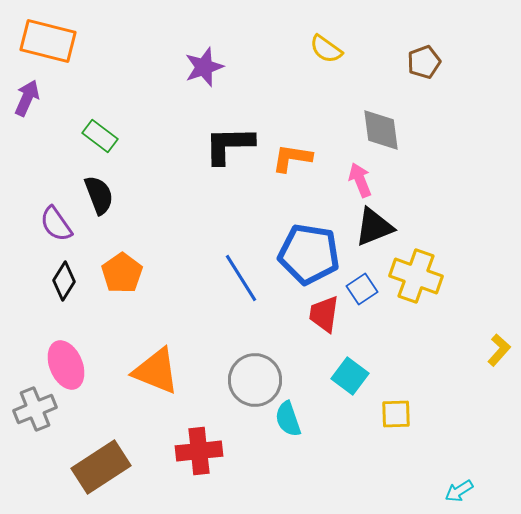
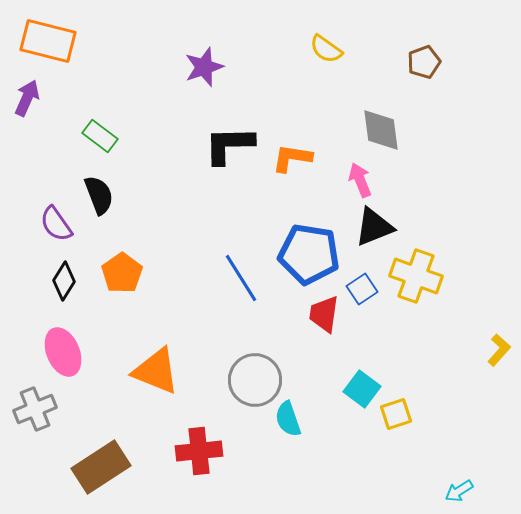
pink ellipse: moved 3 px left, 13 px up
cyan square: moved 12 px right, 13 px down
yellow square: rotated 16 degrees counterclockwise
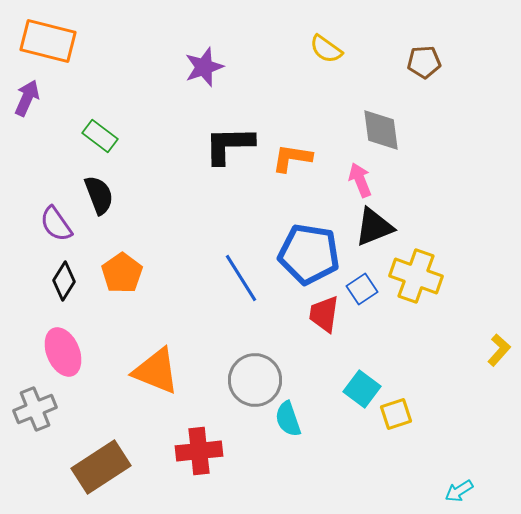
brown pentagon: rotated 16 degrees clockwise
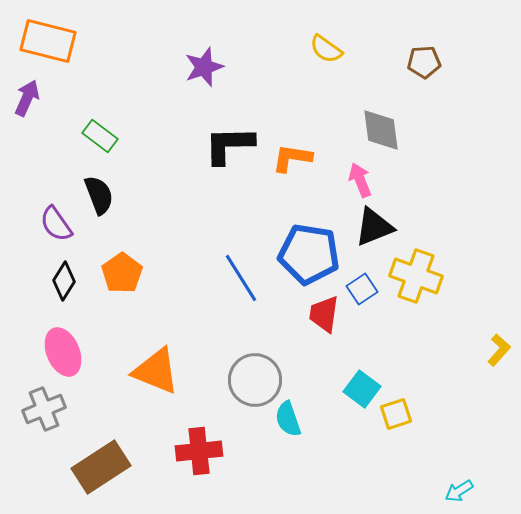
gray cross: moved 9 px right
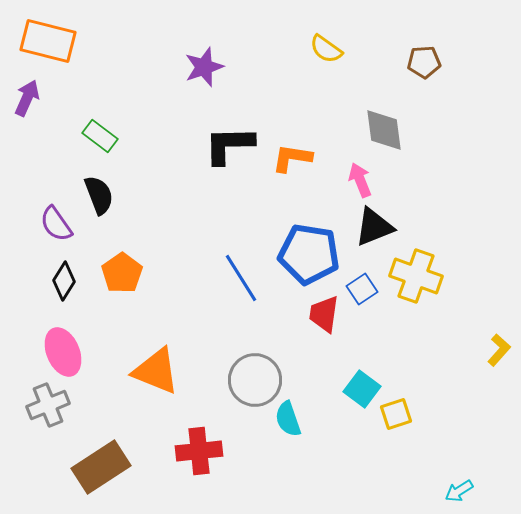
gray diamond: moved 3 px right
gray cross: moved 4 px right, 4 px up
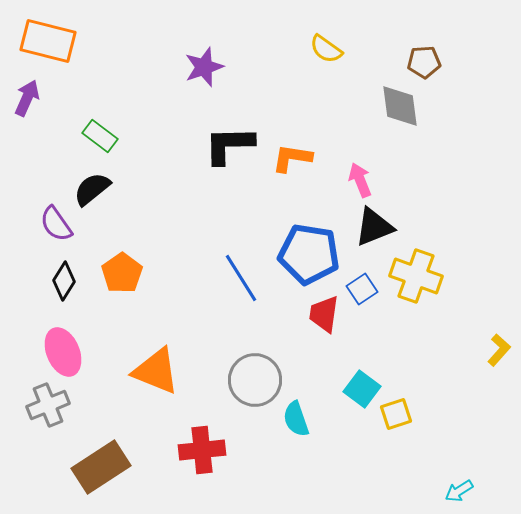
gray diamond: moved 16 px right, 24 px up
black semicircle: moved 7 px left, 6 px up; rotated 108 degrees counterclockwise
cyan semicircle: moved 8 px right
red cross: moved 3 px right, 1 px up
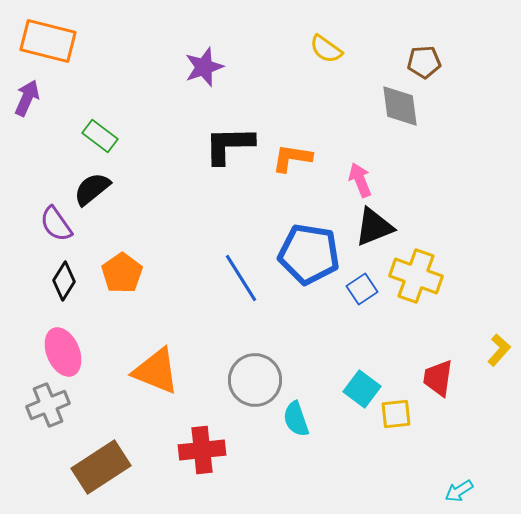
red trapezoid: moved 114 px right, 64 px down
yellow square: rotated 12 degrees clockwise
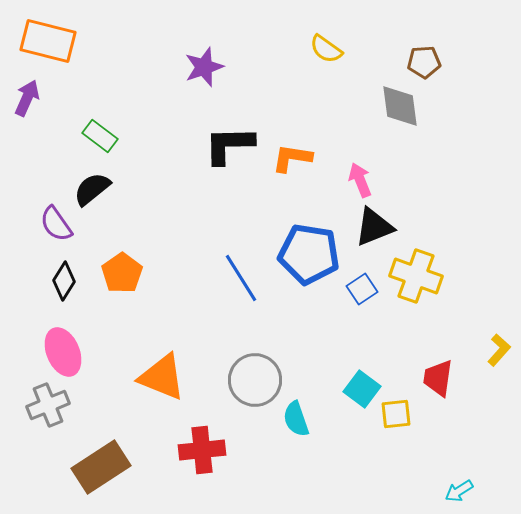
orange triangle: moved 6 px right, 6 px down
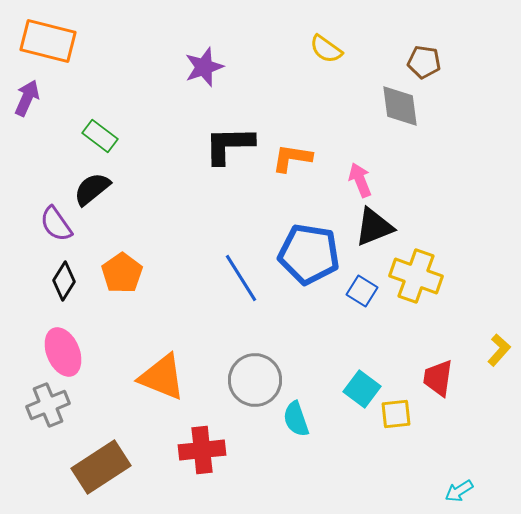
brown pentagon: rotated 12 degrees clockwise
blue square: moved 2 px down; rotated 24 degrees counterclockwise
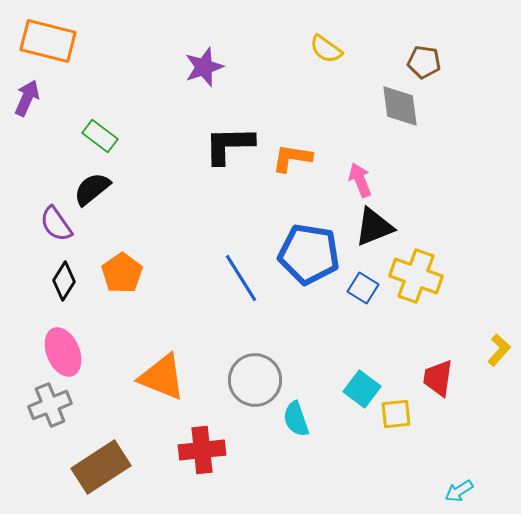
blue square: moved 1 px right, 3 px up
gray cross: moved 2 px right
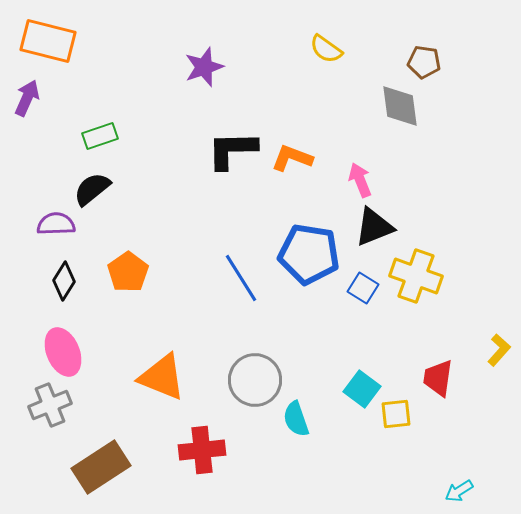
green rectangle: rotated 56 degrees counterclockwise
black L-shape: moved 3 px right, 5 px down
orange L-shape: rotated 12 degrees clockwise
purple semicircle: rotated 123 degrees clockwise
orange pentagon: moved 6 px right, 1 px up
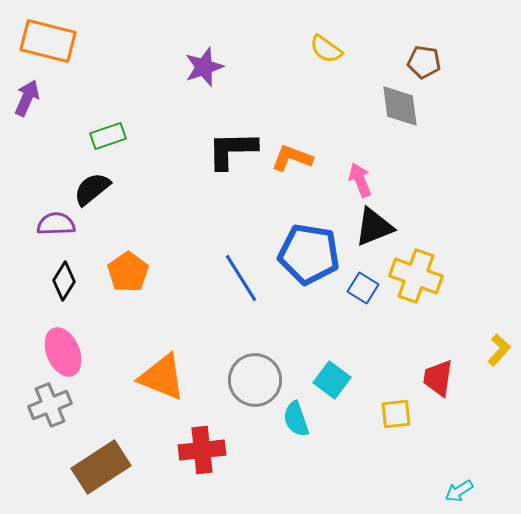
green rectangle: moved 8 px right
cyan square: moved 30 px left, 9 px up
